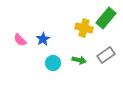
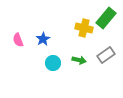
pink semicircle: moved 2 px left; rotated 24 degrees clockwise
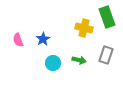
green rectangle: moved 1 px right, 1 px up; rotated 60 degrees counterclockwise
gray rectangle: rotated 36 degrees counterclockwise
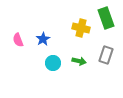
green rectangle: moved 1 px left, 1 px down
yellow cross: moved 3 px left
green arrow: moved 1 px down
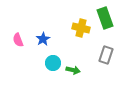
green rectangle: moved 1 px left
green arrow: moved 6 px left, 9 px down
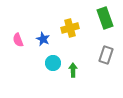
yellow cross: moved 11 px left; rotated 30 degrees counterclockwise
blue star: rotated 16 degrees counterclockwise
green arrow: rotated 104 degrees counterclockwise
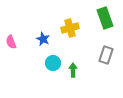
pink semicircle: moved 7 px left, 2 px down
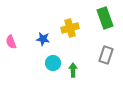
blue star: rotated 16 degrees counterclockwise
